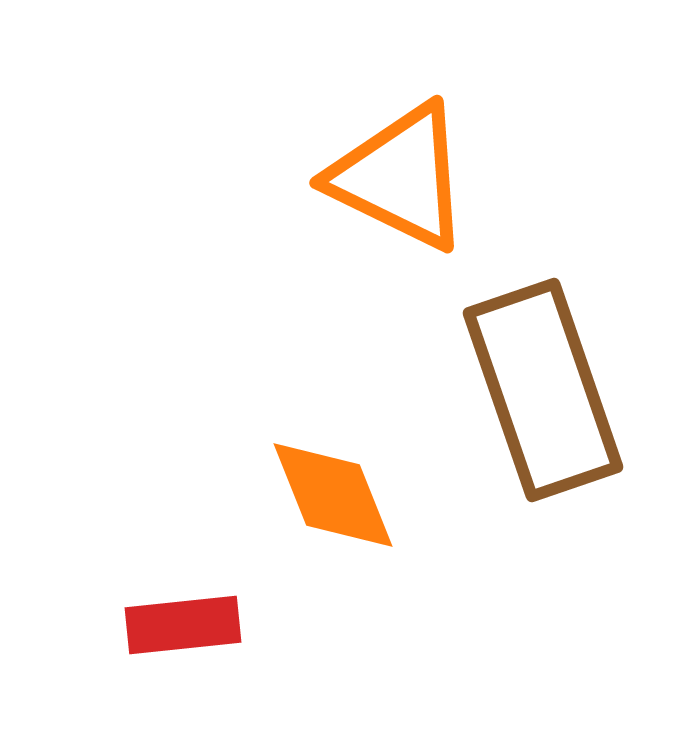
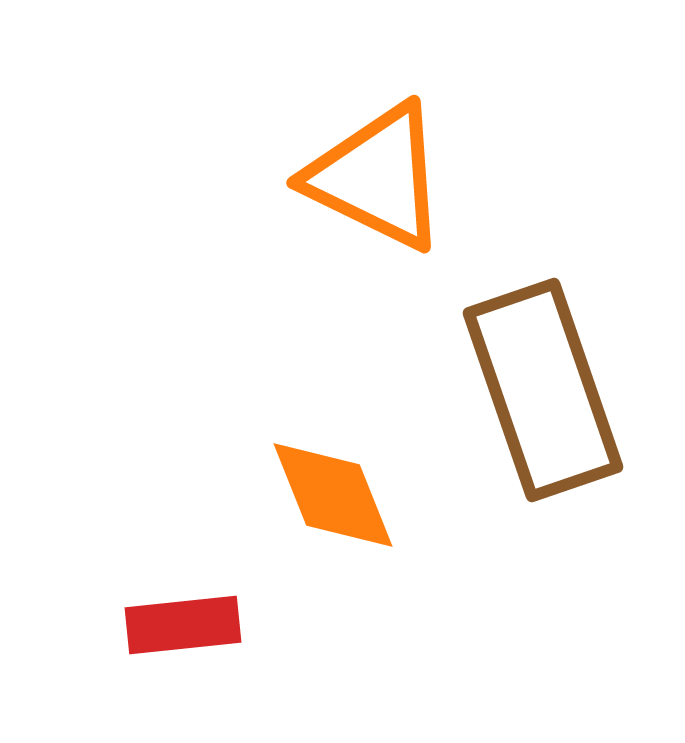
orange triangle: moved 23 px left
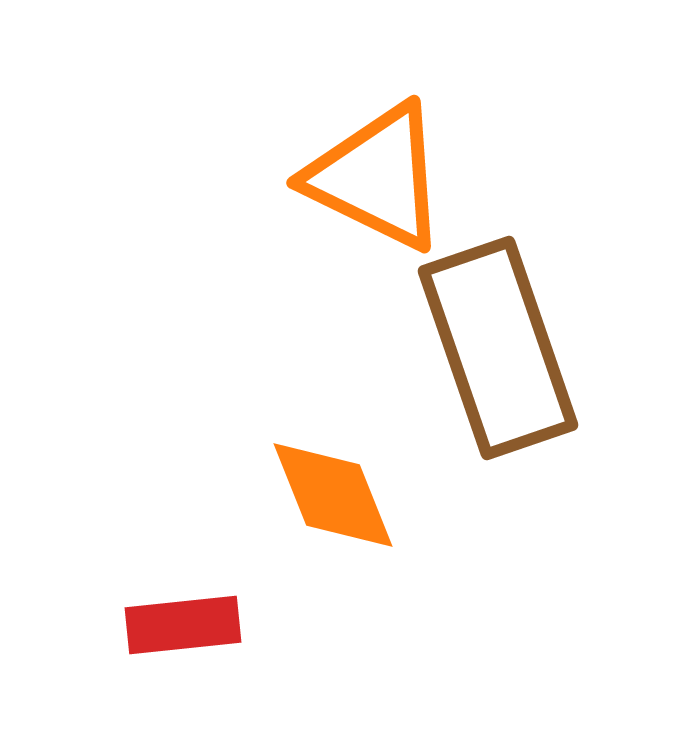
brown rectangle: moved 45 px left, 42 px up
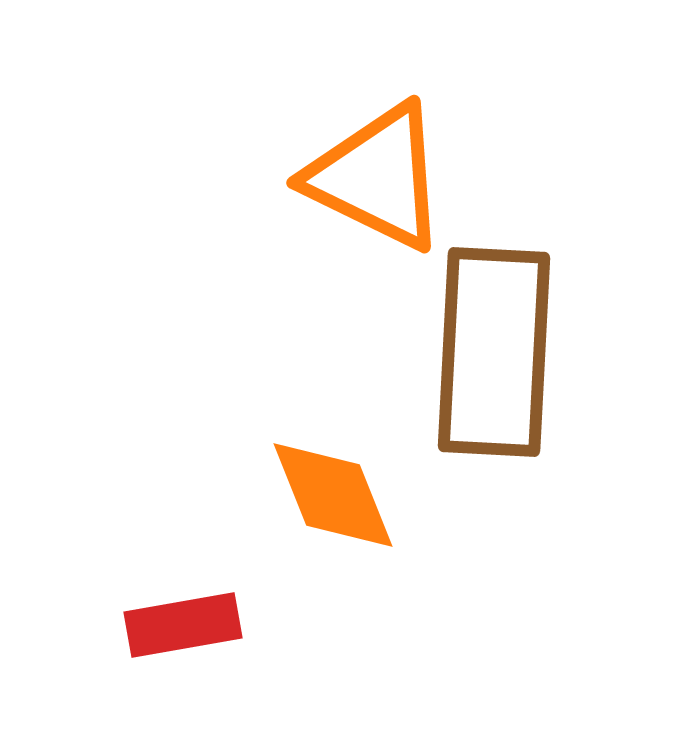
brown rectangle: moved 4 px left, 4 px down; rotated 22 degrees clockwise
red rectangle: rotated 4 degrees counterclockwise
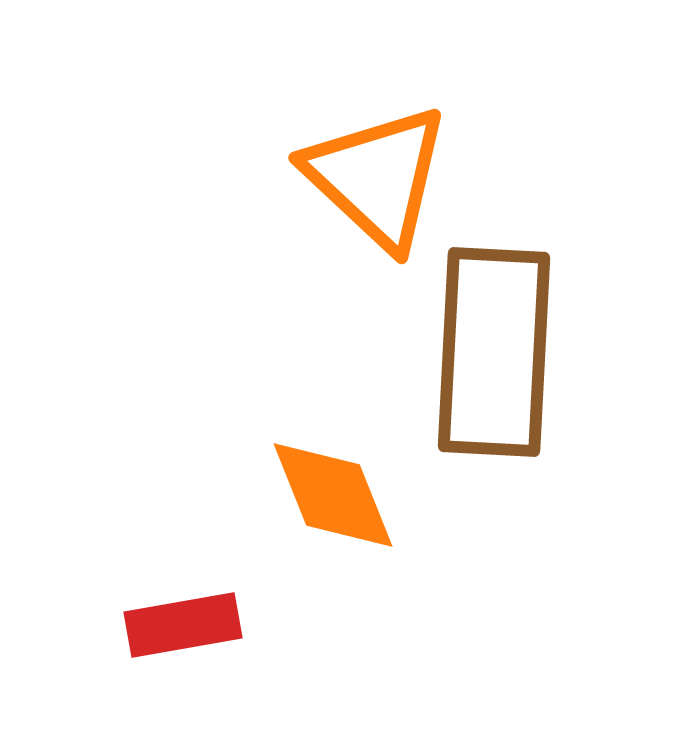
orange triangle: rotated 17 degrees clockwise
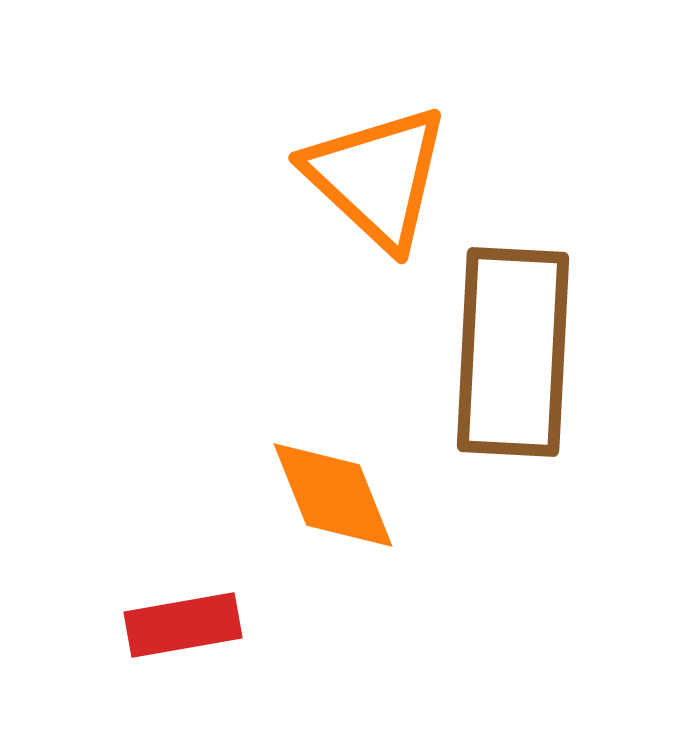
brown rectangle: moved 19 px right
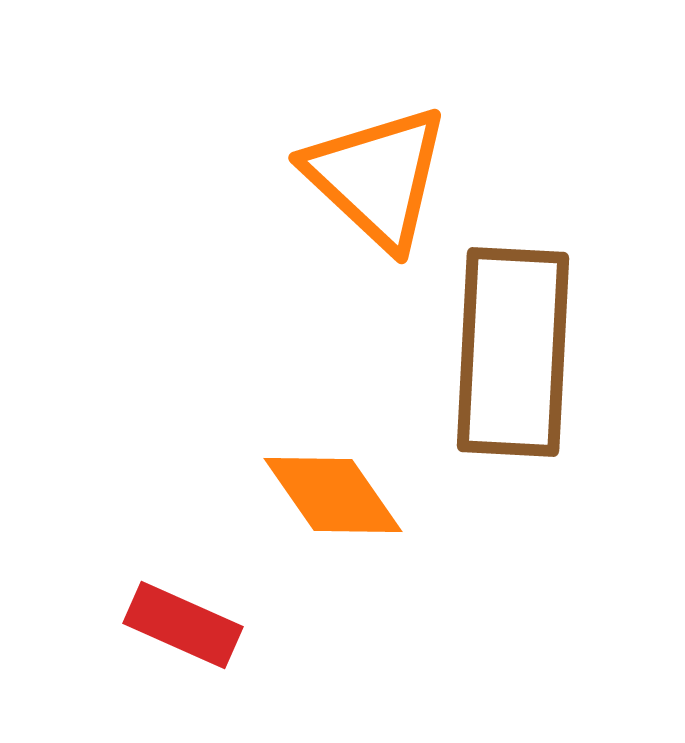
orange diamond: rotated 13 degrees counterclockwise
red rectangle: rotated 34 degrees clockwise
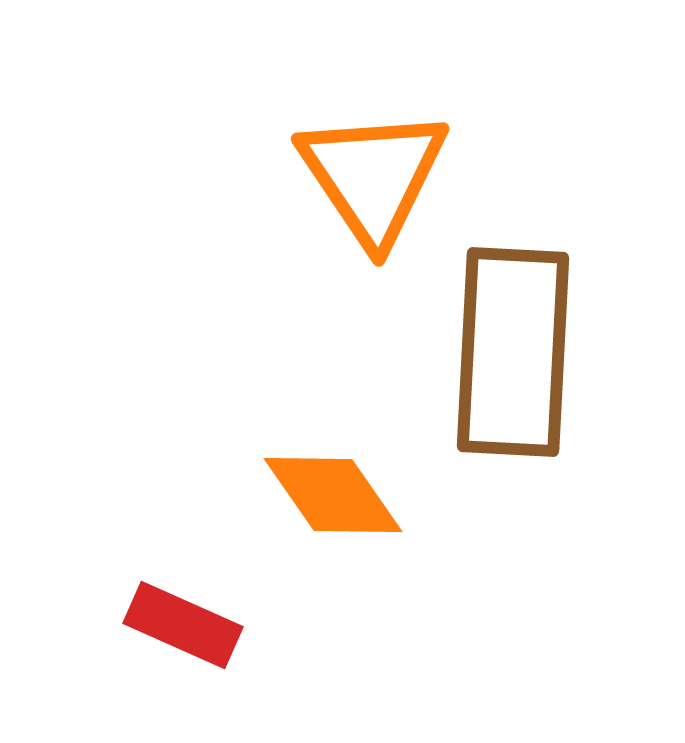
orange triangle: moved 4 px left, 1 px up; rotated 13 degrees clockwise
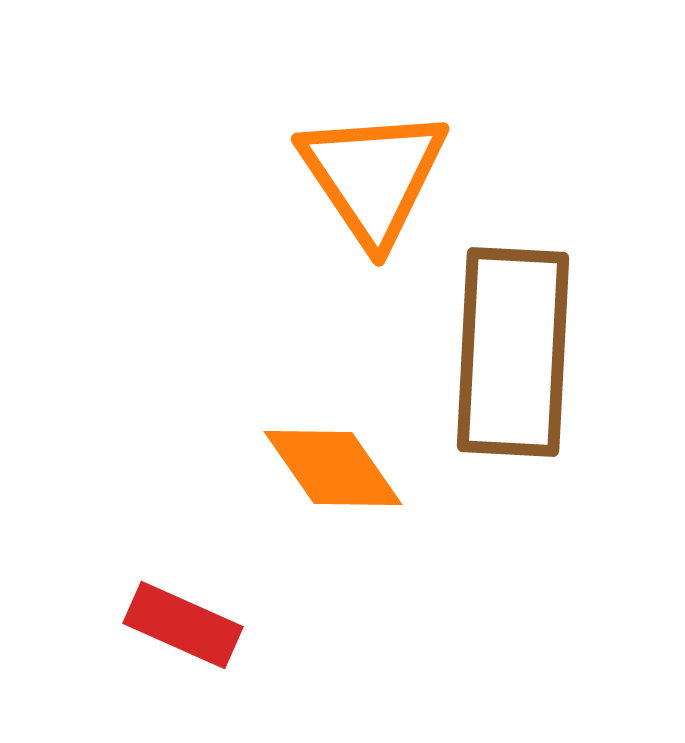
orange diamond: moved 27 px up
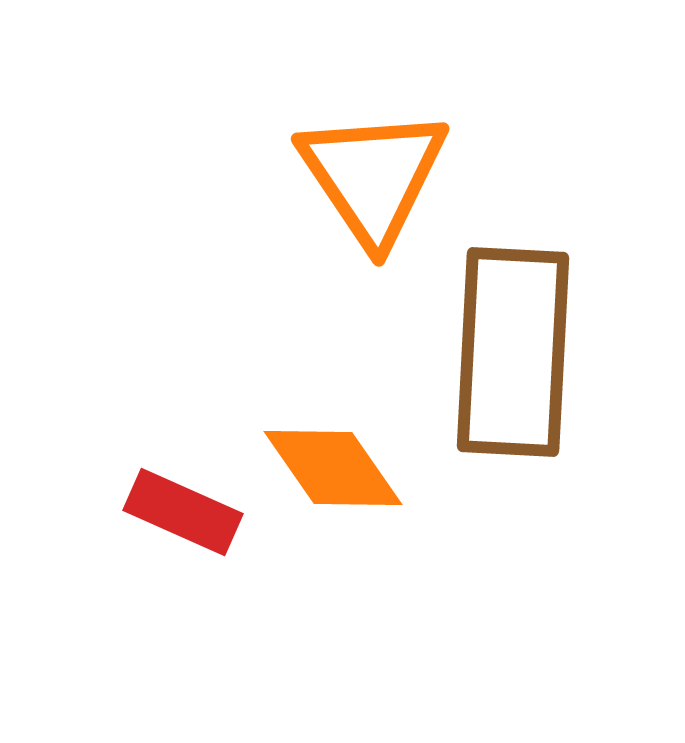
red rectangle: moved 113 px up
